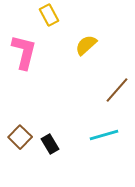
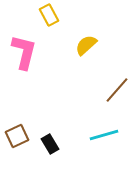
brown square: moved 3 px left, 1 px up; rotated 20 degrees clockwise
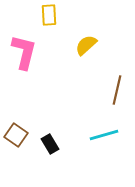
yellow rectangle: rotated 25 degrees clockwise
brown line: rotated 28 degrees counterclockwise
brown square: moved 1 px left, 1 px up; rotated 30 degrees counterclockwise
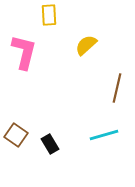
brown line: moved 2 px up
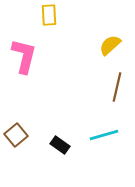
yellow semicircle: moved 24 px right
pink L-shape: moved 4 px down
brown line: moved 1 px up
brown square: rotated 15 degrees clockwise
black rectangle: moved 10 px right, 1 px down; rotated 24 degrees counterclockwise
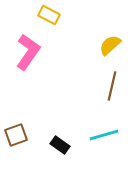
yellow rectangle: rotated 60 degrees counterclockwise
pink L-shape: moved 4 px right, 4 px up; rotated 21 degrees clockwise
brown line: moved 5 px left, 1 px up
brown square: rotated 20 degrees clockwise
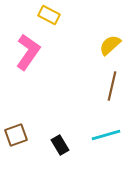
cyan line: moved 2 px right
black rectangle: rotated 24 degrees clockwise
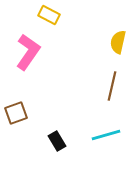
yellow semicircle: moved 8 px right, 3 px up; rotated 35 degrees counterclockwise
brown square: moved 22 px up
black rectangle: moved 3 px left, 4 px up
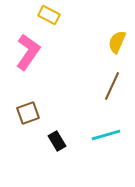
yellow semicircle: moved 1 px left; rotated 10 degrees clockwise
brown line: rotated 12 degrees clockwise
brown square: moved 12 px right
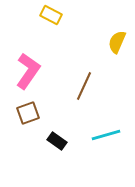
yellow rectangle: moved 2 px right
pink L-shape: moved 19 px down
brown line: moved 28 px left
black rectangle: rotated 24 degrees counterclockwise
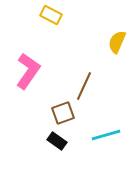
brown square: moved 35 px right
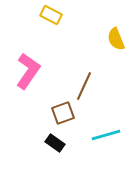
yellow semicircle: moved 1 px left, 3 px up; rotated 45 degrees counterclockwise
black rectangle: moved 2 px left, 2 px down
